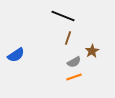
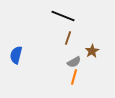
blue semicircle: rotated 138 degrees clockwise
orange line: rotated 56 degrees counterclockwise
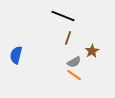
orange line: moved 2 px up; rotated 70 degrees counterclockwise
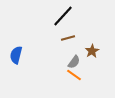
black line: rotated 70 degrees counterclockwise
brown line: rotated 56 degrees clockwise
gray semicircle: rotated 24 degrees counterclockwise
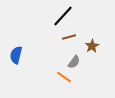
brown line: moved 1 px right, 1 px up
brown star: moved 5 px up
orange line: moved 10 px left, 2 px down
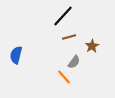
orange line: rotated 14 degrees clockwise
